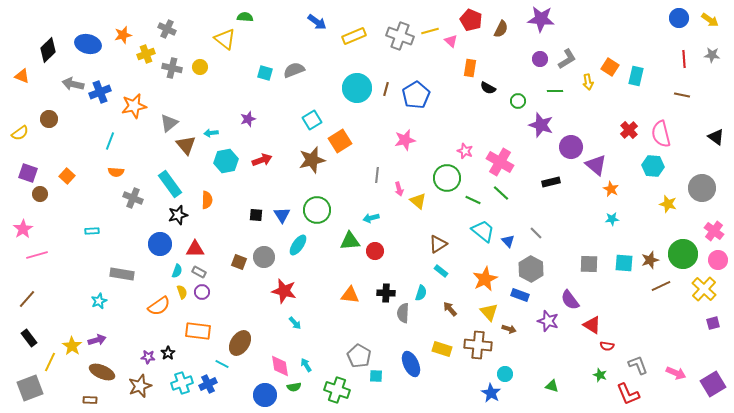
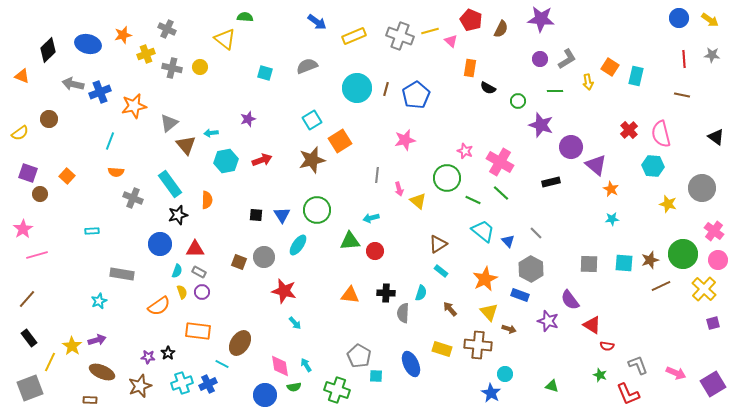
gray semicircle at (294, 70): moved 13 px right, 4 px up
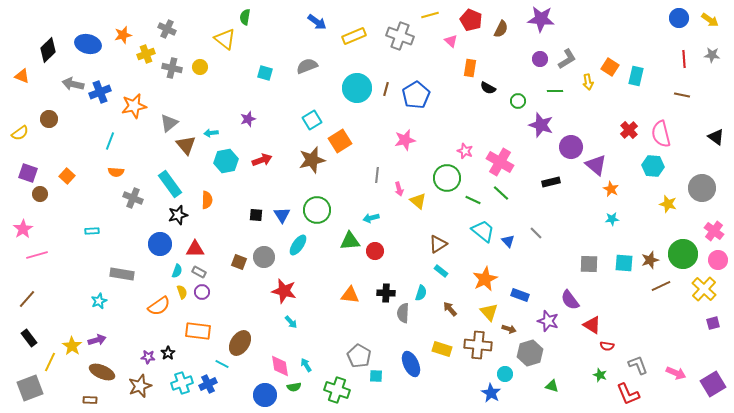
green semicircle at (245, 17): rotated 84 degrees counterclockwise
yellow line at (430, 31): moved 16 px up
gray hexagon at (531, 269): moved 1 px left, 84 px down; rotated 15 degrees clockwise
cyan arrow at (295, 323): moved 4 px left, 1 px up
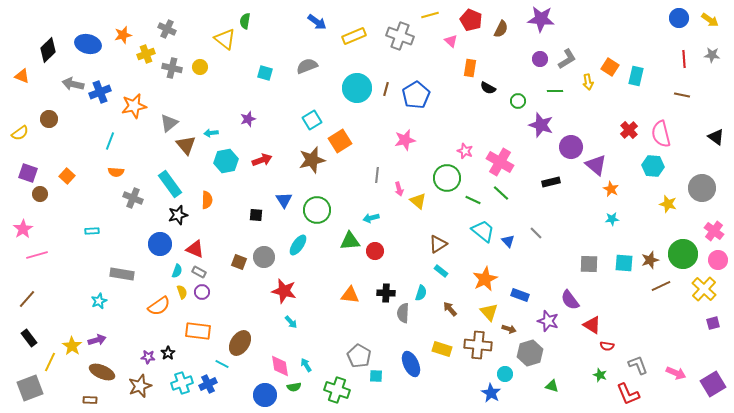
green semicircle at (245, 17): moved 4 px down
blue triangle at (282, 215): moved 2 px right, 15 px up
red triangle at (195, 249): rotated 24 degrees clockwise
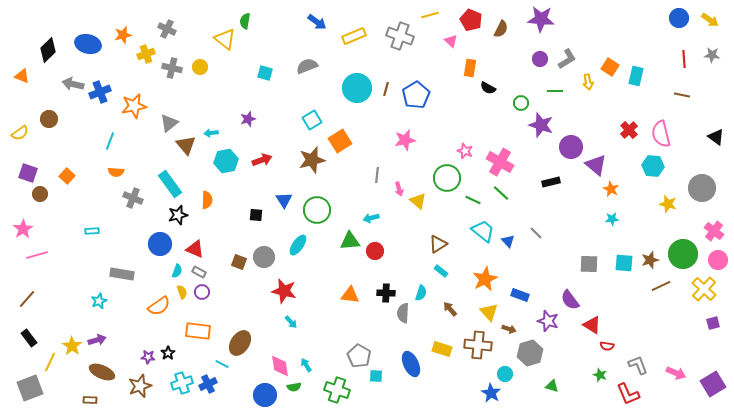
green circle at (518, 101): moved 3 px right, 2 px down
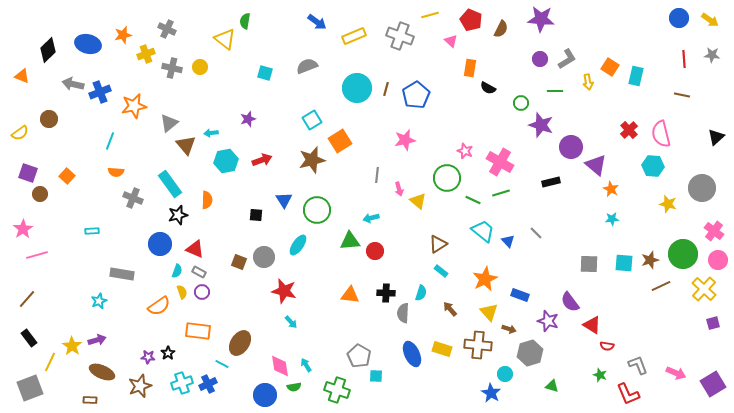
black triangle at (716, 137): rotated 42 degrees clockwise
green line at (501, 193): rotated 60 degrees counterclockwise
purple semicircle at (570, 300): moved 2 px down
blue ellipse at (411, 364): moved 1 px right, 10 px up
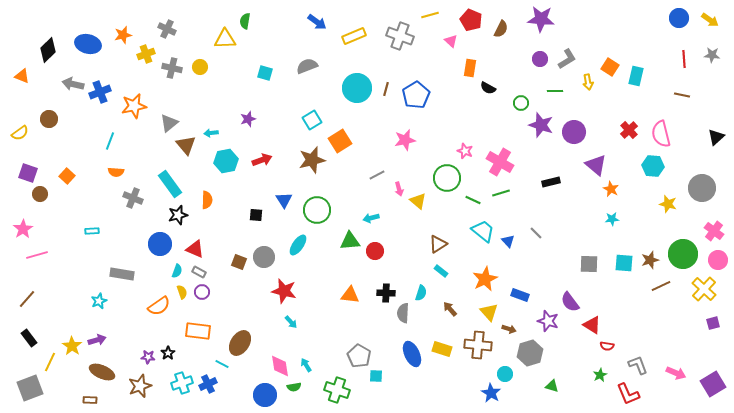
yellow triangle at (225, 39): rotated 40 degrees counterclockwise
purple circle at (571, 147): moved 3 px right, 15 px up
gray line at (377, 175): rotated 56 degrees clockwise
green star at (600, 375): rotated 24 degrees clockwise
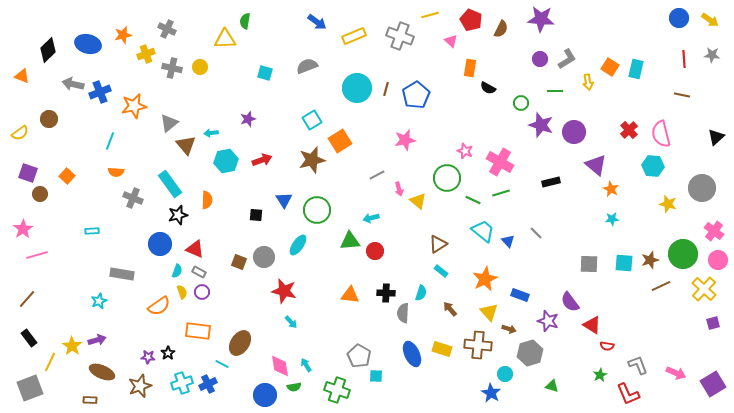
cyan rectangle at (636, 76): moved 7 px up
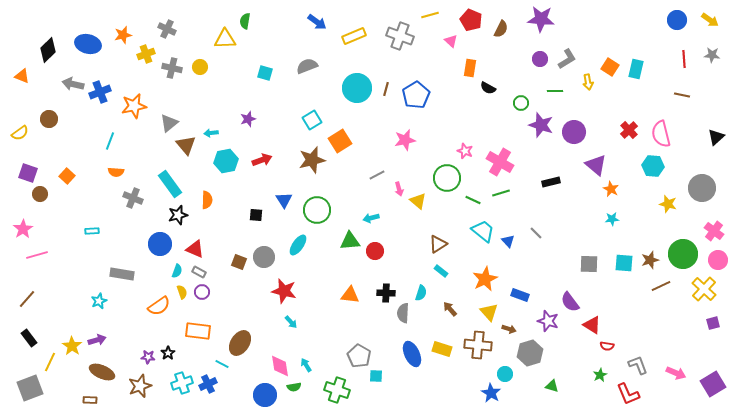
blue circle at (679, 18): moved 2 px left, 2 px down
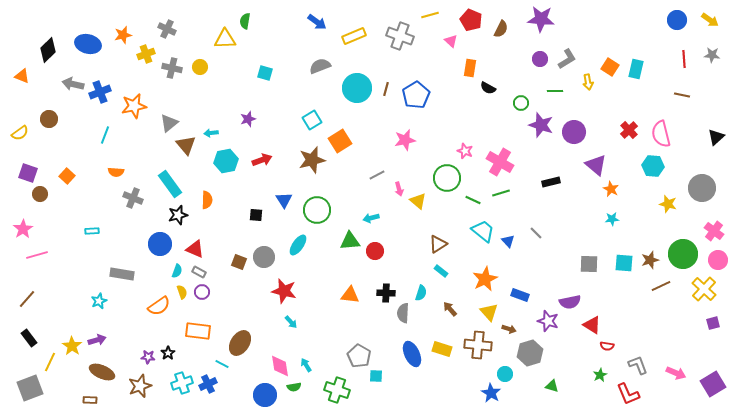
gray semicircle at (307, 66): moved 13 px right
cyan line at (110, 141): moved 5 px left, 6 px up
purple semicircle at (570, 302): rotated 65 degrees counterclockwise
